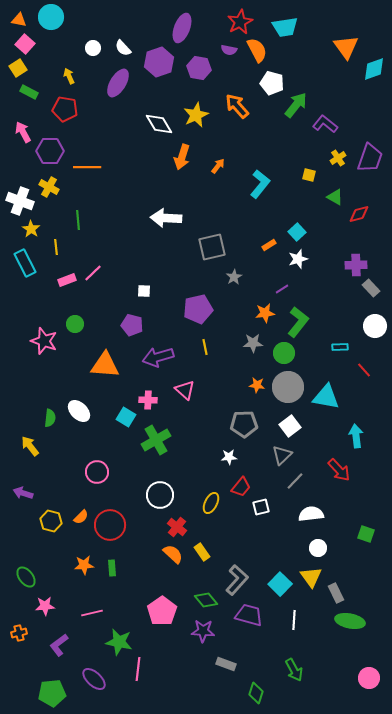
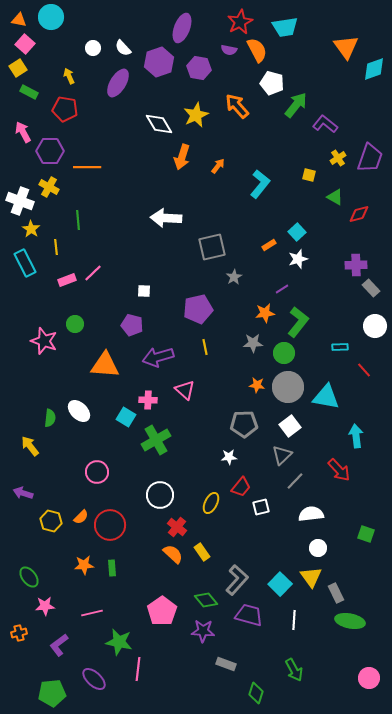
green ellipse at (26, 577): moved 3 px right
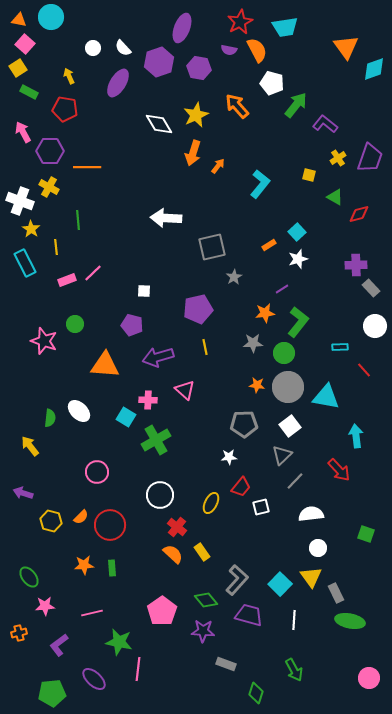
orange arrow at (182, 157): moved 11 px right, 4 px up
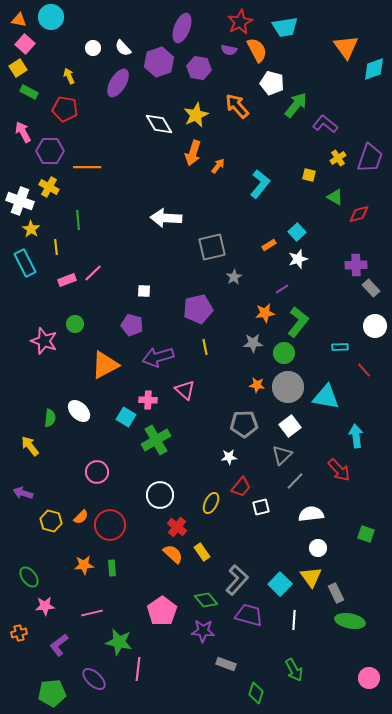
orange triangle at (105, 365): rotated 32 degrees counterclockwise
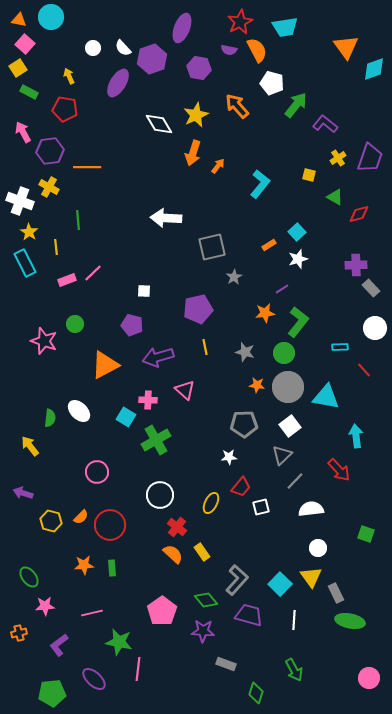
purple hexagon at (159, 62): moved 7 px left, 3 px up
purple hexagon at (50, 151): rotated 8 degrees counterclockwise
yellow star at (31, 229): moved 2 px left, 3 px down
white circle at (375, 326): moved 2 px down
gray star at (253, 343): moved 8 px left, 9 px down; rotated 18 degrees clockwise
white semicircle at (311, 514): moved 5 px up
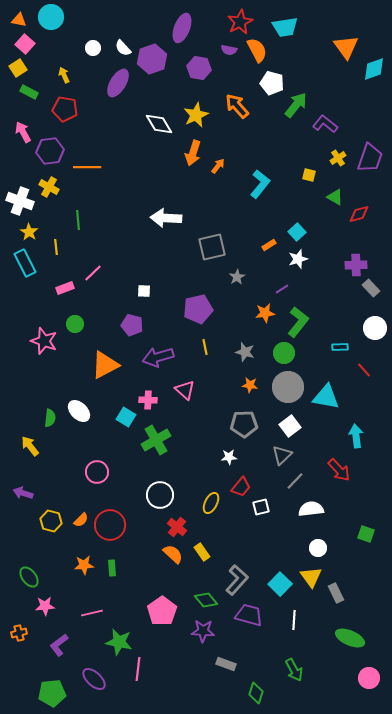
yellow arrow at (69, 76): moved 5 px left, 1 px up
gray star at (234, 277): moved 3 px right
pink rectangle at (67, 280): moved 2 px left, 8 px down
orange star at (257, 385): moved 7 px left
orange semicircle at (81, 517): moved 3 px down
green ellipse at (350, 621): moved 17 px down; rotated 12 degrees clockwise
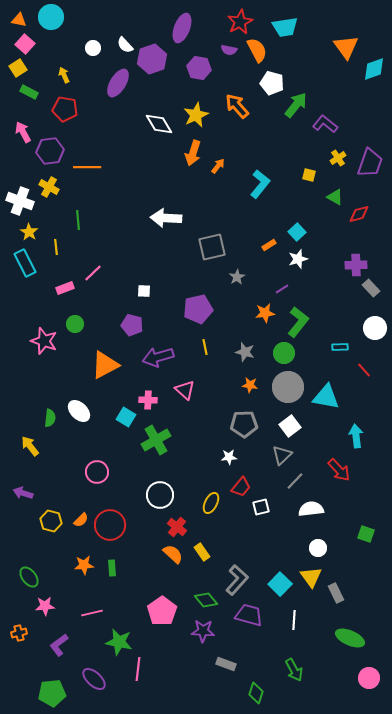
white semicircle at (123, 48): moved 2 px right, 3 px up
purple trapezoid at (370, 158): moved 5 px down
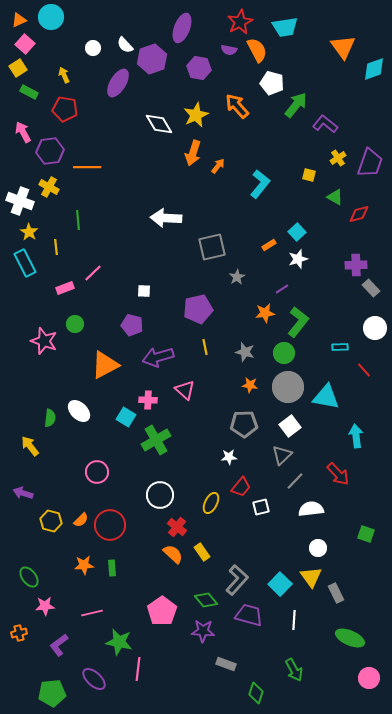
orange triangle at (19, 20): rotated 35 degrees counterclockwise
orange triangle at (346, 47): moved 3 px left
red arrow at (339, 470): moved 1 px left, 4 px down
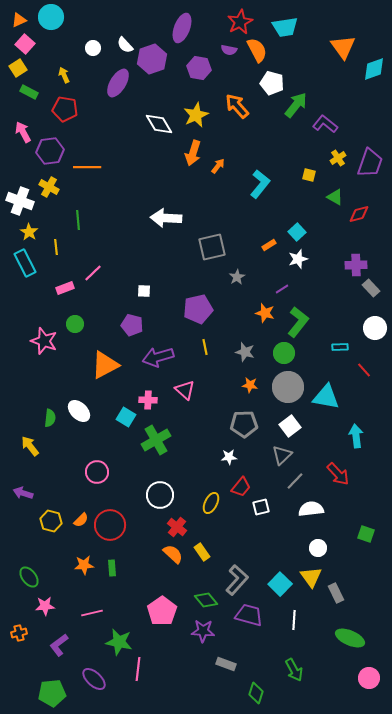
orange star at (265, 313): rotated 24 degrees clockwise
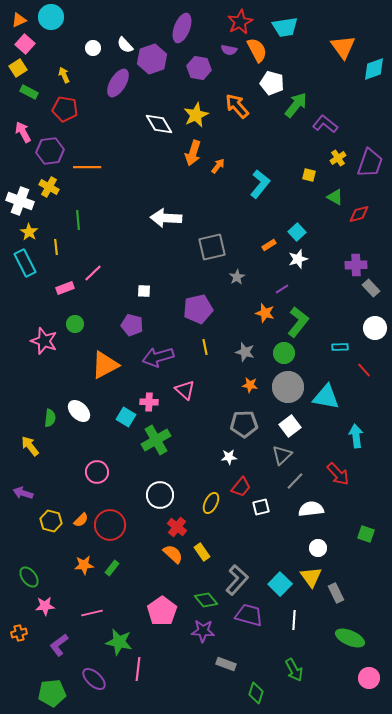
pink cross at (148, 400): moved 1 px right, 2 px down
green rectangle at (112, 568): rotated 42 degrees clockwise
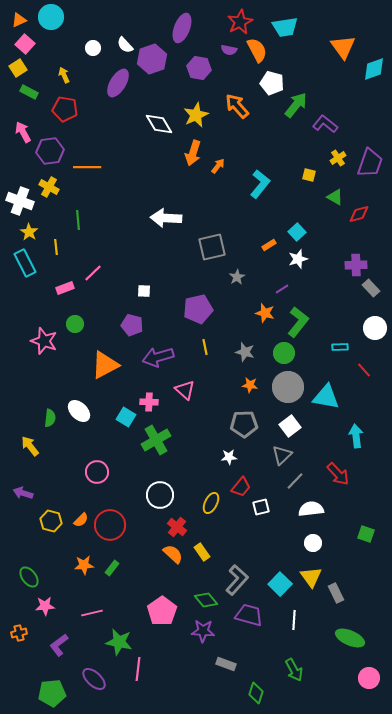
white circle at (318, 548): moved 5 px left, 5 px up
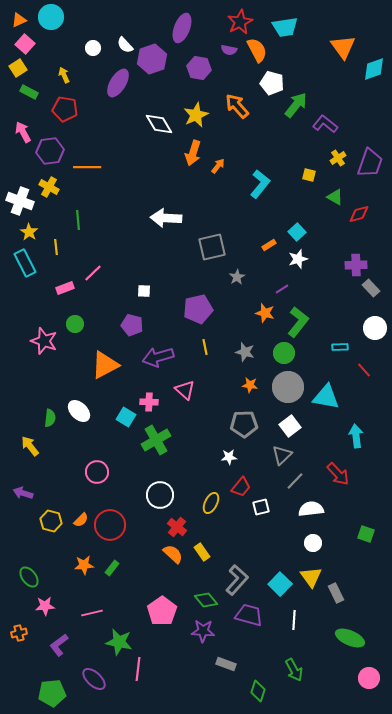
green diamond at (256, 693): moved 2 px right, 2 px up
